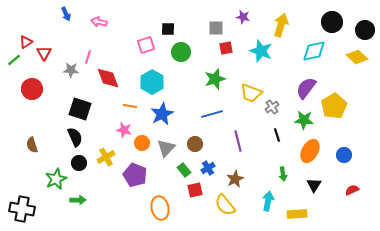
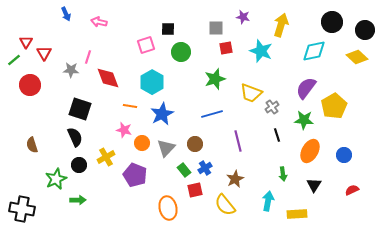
red triangle at (26, 42): rotated 24 degrees counterclockwise
red circle at (32, 89): moved 2 px left, 4 px up
black circle at (79, 163): moved 2 px down
blue cross at (208, 168): moved 3 px left
orange ellipse at (160, 208): moved 8 px right
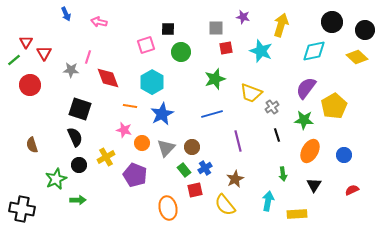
brown circle at (195, 144): moved 3 px left, 3 px down
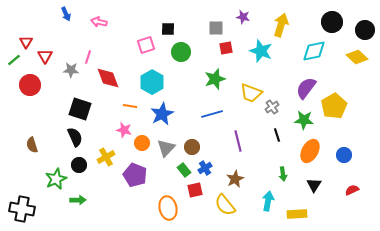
red triangle at (44, 53): moved 1 px right, 3 px down
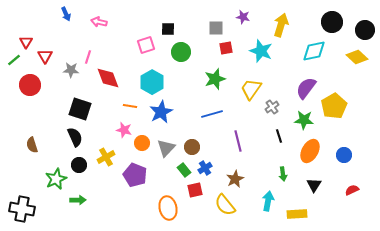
yellow trapezoid at (251, 93): moved 4 px up; rotated 105 degrees clockwise
blue star at (162, 114): moved 1 px left, 2 px up
black line at (277, 135): moved 2 px right, 1 px down
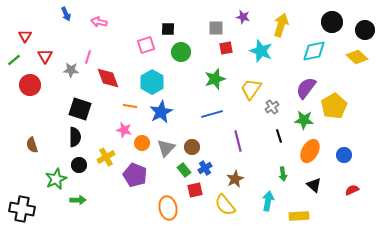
red triangle at (26, 42): moved 1 px left, 6 px up
black semicircle at (75, 137): rotated 24 degrees clockwise
black triangle at (314, 185): rotated 21 degrees counterclockwise
yellow rectangle at (297, 214): moved 2 px right, 2 px down
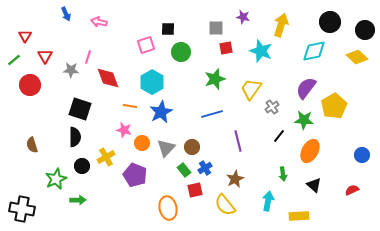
black circle at (332, 22): moved 2 px left
black line at (279, 136): rotated 56 degrees clockwise
blue circle at (344, 155): moved 18 px right
black circle at (79, 165): moved 3 px right, 1 px down
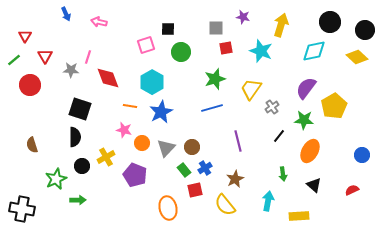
blue line at (212, 114): moved 6 px up
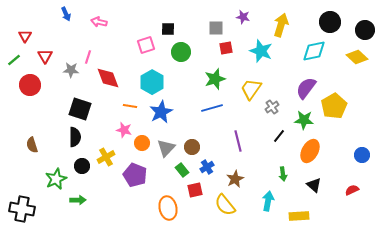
blue cross at (205, 168): moved 2 px right, 1 px up
green rectangle at (184, 170): moved 2 px left
